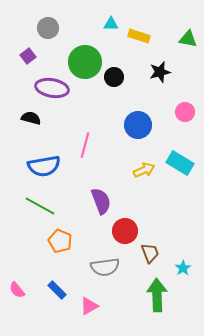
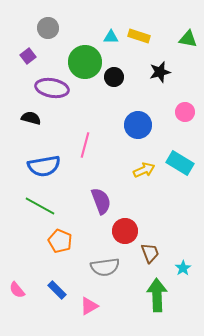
cyan triangle: moved 13 px down
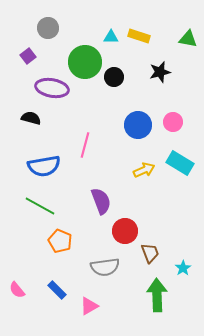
pink circle: moved 12 px left, 10 px down
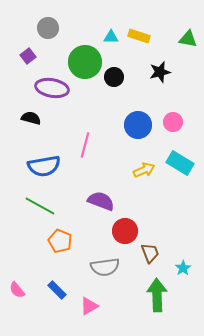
purple semicircle: rotated 48 degrees counterclockwise
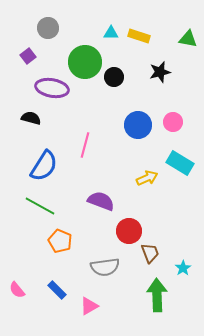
cyan triangle: moved 4 px up
blue semicircle: rotated 48 degrees counterclockwise
yellow arrow: moved 3 px right, 8 px down
red circle: moved 4 px right
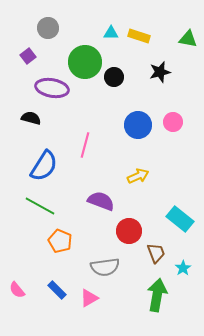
cyan rectangle: moved 56 px down; rotated 8 degrees clockwise
yellow arrow: moved 9 px left, 2 px up
brown trapezoid: moved 6 px right
green arrow: rotated 12 degrees clockwise
pink triangle: moved 8 px up
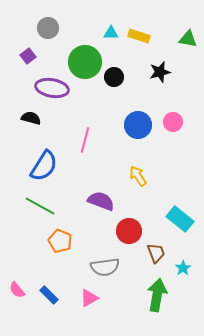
pink line: moved 5 px up
yellow arrow: rotated 100 degrees counterclockwise
blue rectangle: moved 8 px left, 5 px down
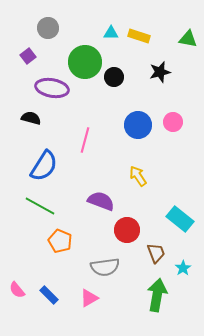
red circle: moved 2 px left, 1 px up
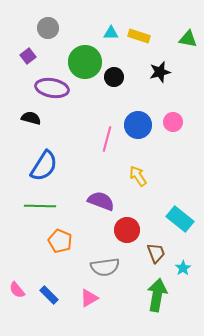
pink line: moved 22 px right, 1 px up
green line: rotated 28 degrees counterclockwise
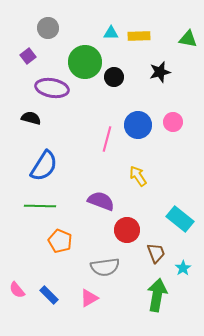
yellow rectangle: rotated 20 degrees counterclockwise
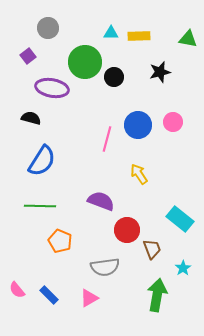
blue semicircle: moved 2 px left, 5 px up
yellow arrow: moved 1 px right, 2 px up
brown trapezoid: moved 4 px left, 4 px up
